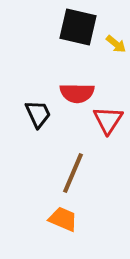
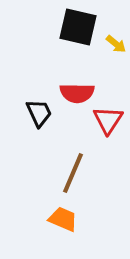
black trapezoid: moved 1 px right, 1 px up
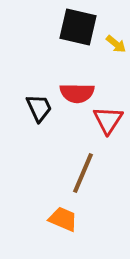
black trapezoid: moved 5 px up
brown line: moved 10 px right
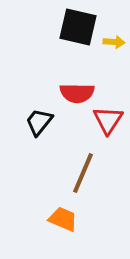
yellow arrow: moved 2 px left, 2 px up; rotated 35 degrees counterclockwise
black trapezoid: moved 14 px down; rotated 116 degrees counterclockwise
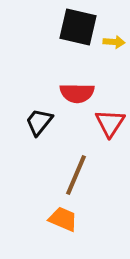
red triangle: moved 2 px right, 3 px down
brown line: moved 7 px left, 2 px down
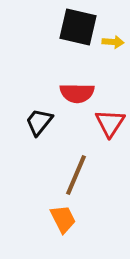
yellow arrow: moved 1 px left
orange trapezoid: rotated 40 degrees clockwise
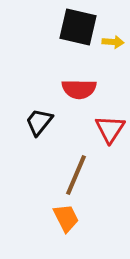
red semicircle: moved 2 px right, 4 px up
red triangle: moved 6 px down
orange trapezoid: moved 3 px right, 1 px up
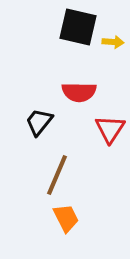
red semicircle: moved 3 px down
brown line: moved 19 px left
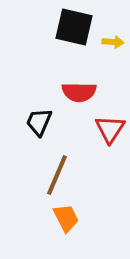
black square: moved 4 px left
black trapezoid: rotated 16 degrees counterclockwise
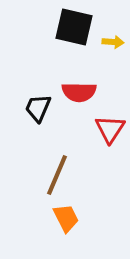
black trapezoid: moved 1 px left, 14 px up
